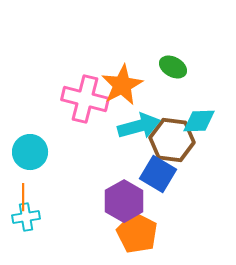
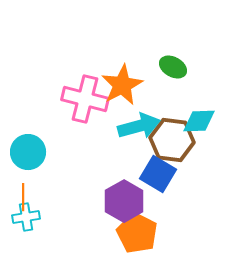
cyan circle: moved 2 px left
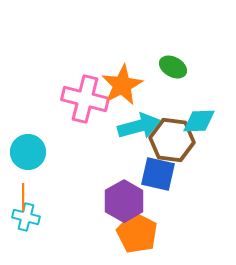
blue square: rotated 18 degrees counterclockwise
cyan cross: rotated 24 degrees clockwise
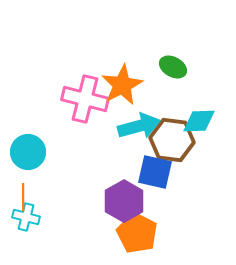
blue square: moved 3 px left, 2 px up
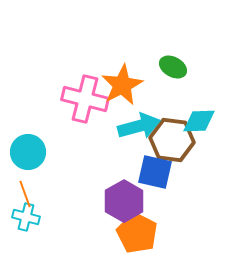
orange line: moved 2 px right, 3 px up; rotated 20 degrees counterclockwise
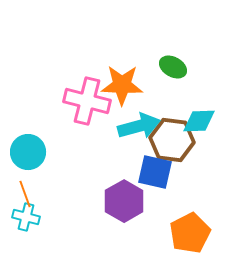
orange star: rotated 30 degrees clockwise
pink cross: moved 2 px right, 2 px down
orange pentagon: moved 53 px right; rotated 18 degrees clockwise
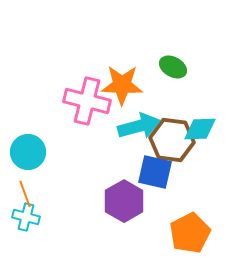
cyan diamond: moved 1 px right, 8 px down
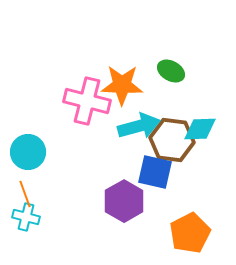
green ellipse: moved 2 px left, 4 px down
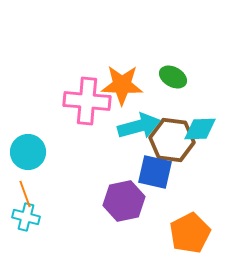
green ellipse: moved 2 px right, 6 px down
pink cross: rotated 9 degrees counterclockwise
purple hexagon: rotated 18 degrees clockwise
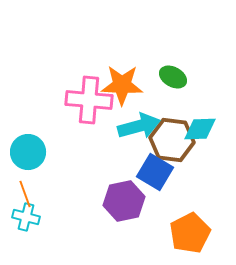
pink cross: moved 2 px right, 1 px up
blue square: rotated 18 degrees clockwise
